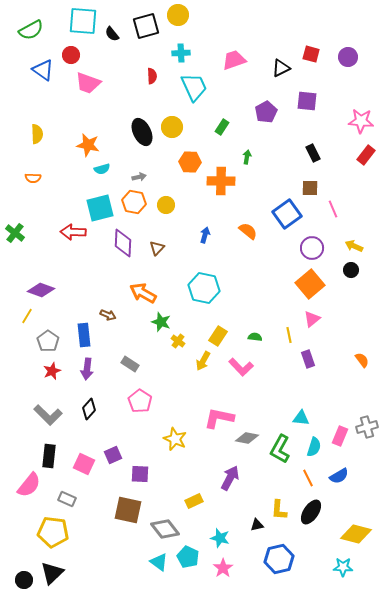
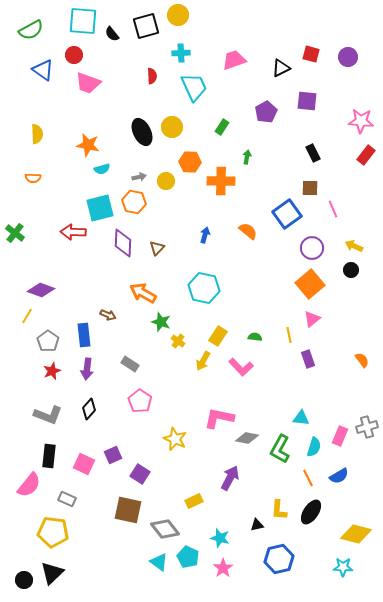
red circle at (71, 55): moved 3 px right
yellow circle at (166, 205): moved 24 px up
gray L-shape at (48, 415): rotated 24 degrees counterclockwise
purple square at (140, 474): rotated 30 degrees clockwise
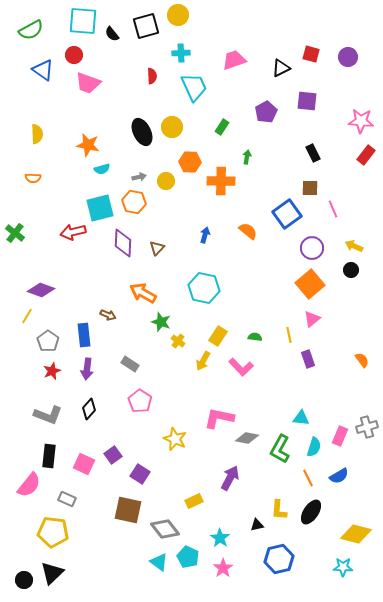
red arrow at (73, 232): rotated 15 degrees counterclockwise
purple square at (113, 455): rotated 12 degrees counterclockwise
cyan star at (220, 538): rotated 18 degrees clockwise
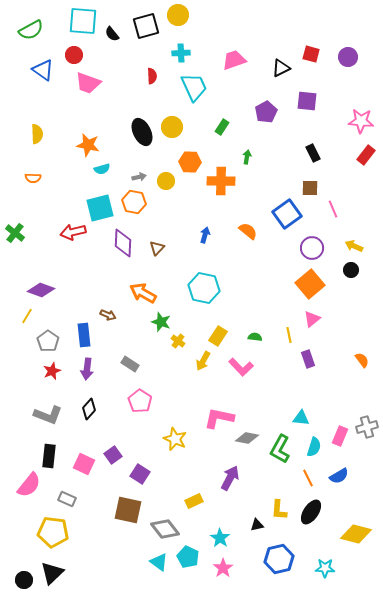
cyan star at (343, 567): moved 18 px left, 1 px down
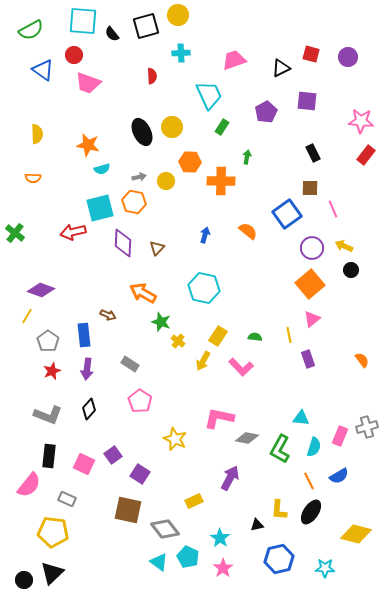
cyan trapezoid at (194, 87): moved 15 px right, 8 px down
yellow arrow at (354, 246): moved 10 px left
orange line at (308, 478): moved 1 px right, 3 px down
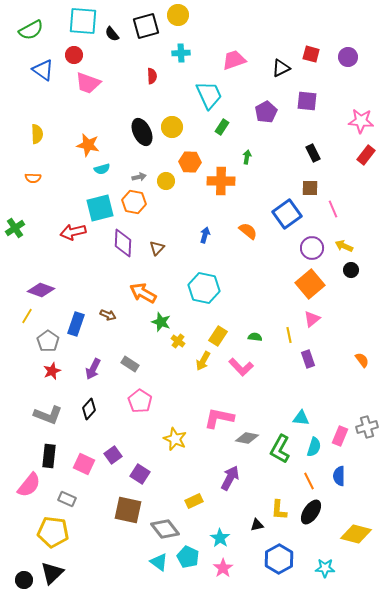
green cross at (15, 233): moved 5 px up; rotated 18 degrees clockwise
blue rectangle at (84, 335): moved 8 px left, 11 px up; rotated 25 degrees clockwise
purple arrow at (87, 369): moved 6 px right; rotated 20 degrees clockwise
blue semicircle at (339, 476): rotated 120 degrees clockwise
blue hexagon at (279, 559): rotated 16 degrees counterclockwise
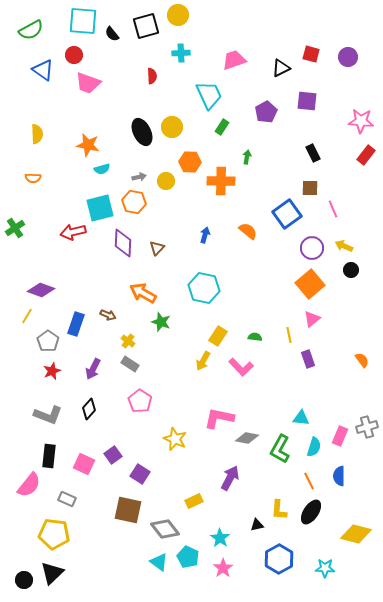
yellow cross at (178, 341): moved 50 px left
yellow pentagon at (53, 532): moved 1 px right, 2 px down
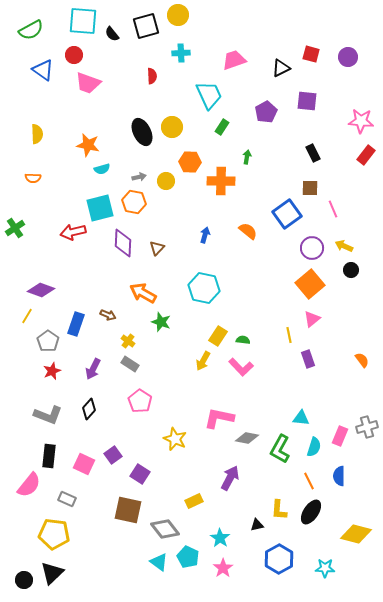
green semicircle at (255, 337): moved 12 px left, 3 px down
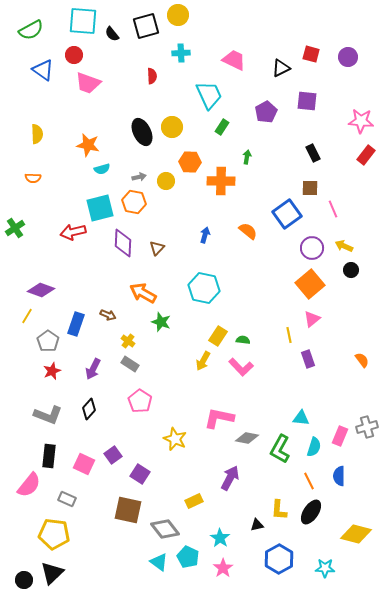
pink trapezoid at (234, 60): rotated 45 degrees clockwise
